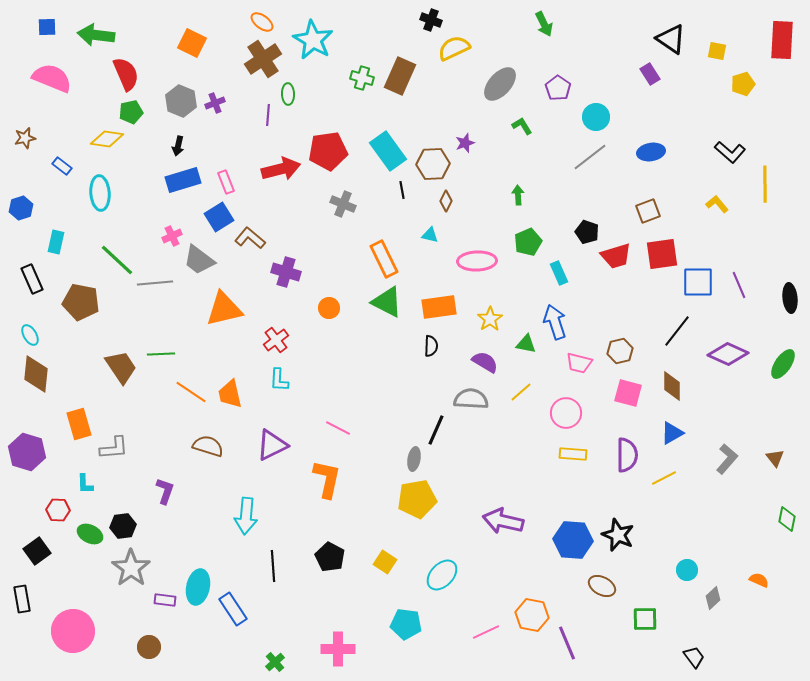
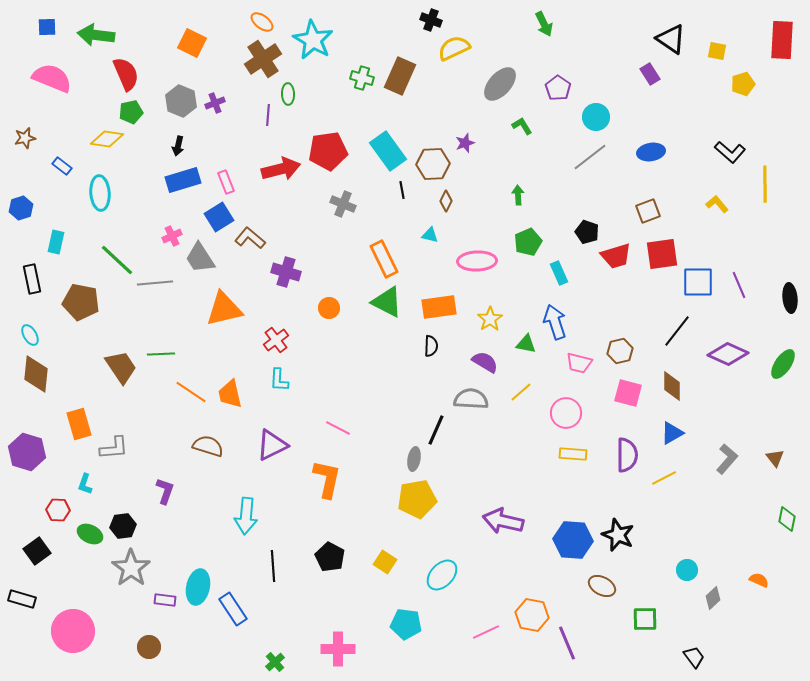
gray trapezoid at (199, 260): moved 1 px right, 2 px up; rotated 20 degrees clockwise
black rectangle at (32, 279): rotated 12 degrees clockwise
cyan L-shape at (85, 484): rotated 20 degrees clockwise
black rectangle at (22, 599): rotated 64 degrees counterclockwise
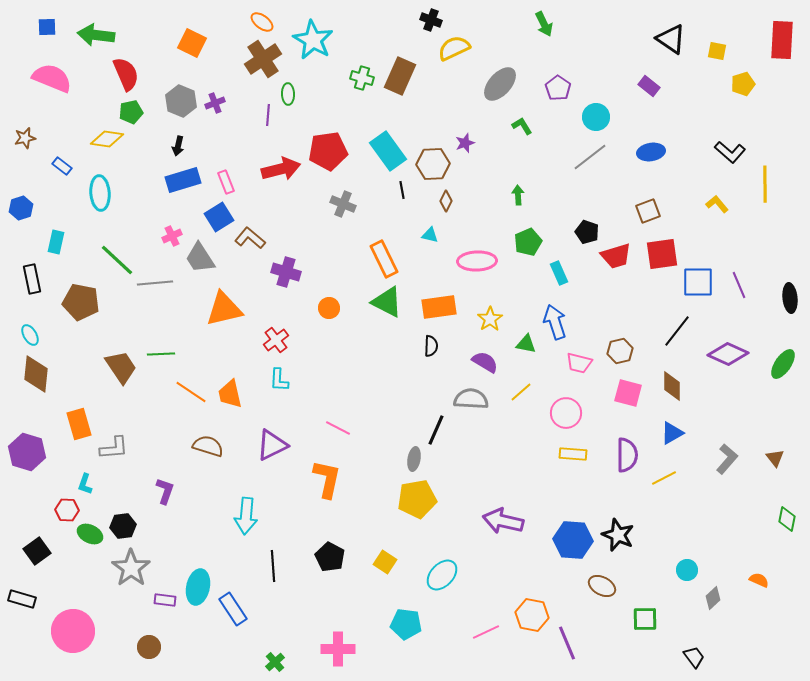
purple rectangle at (650, 74): moved 1 px left, 12 px down; rotated 20 degrees counterclockwise
red hexagon at (58, 510): moved 9 px right
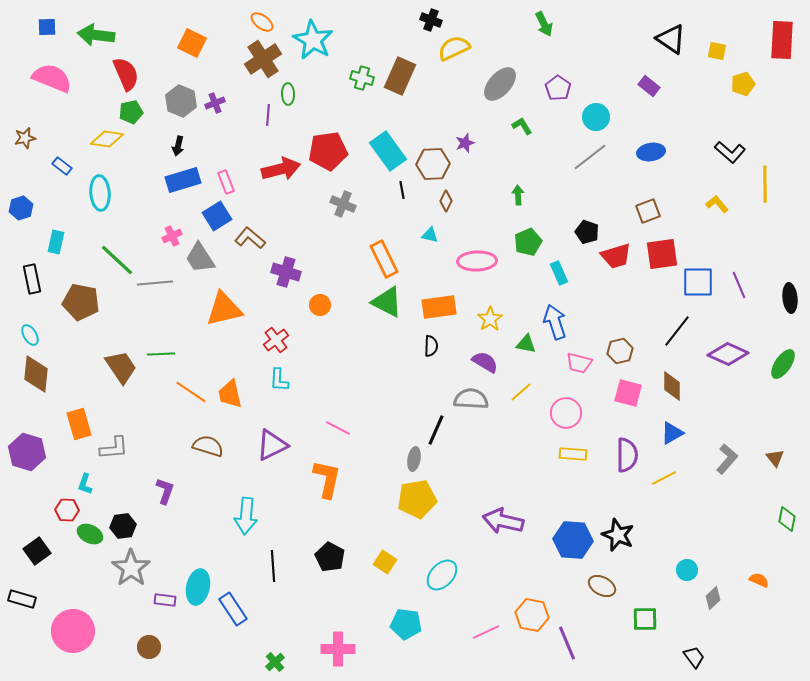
blue square at (219, 217): moved 2 px left, 1 px up
orange circle at (329, 308): moved 9 px left, 3 px up
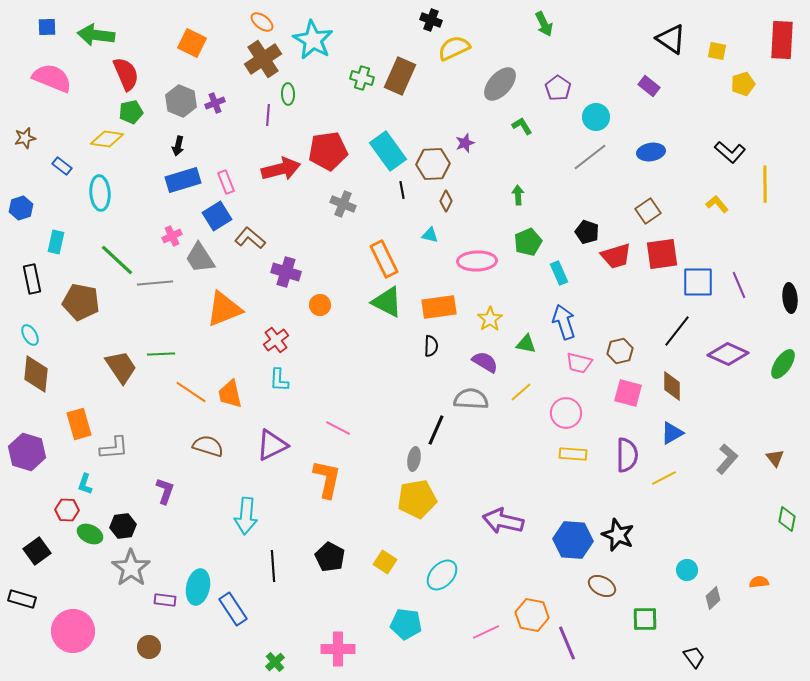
brown square at (648, 211): rotated 15 degrees counterclockwise
orange triangle at (224, 309): rotated 9 degrees counterclockwise
blue arrow at (555, 322): moved 9 px right
orange semicircle at (759, 580): moved 2 px down; rotated 30 degrees counterclockwise
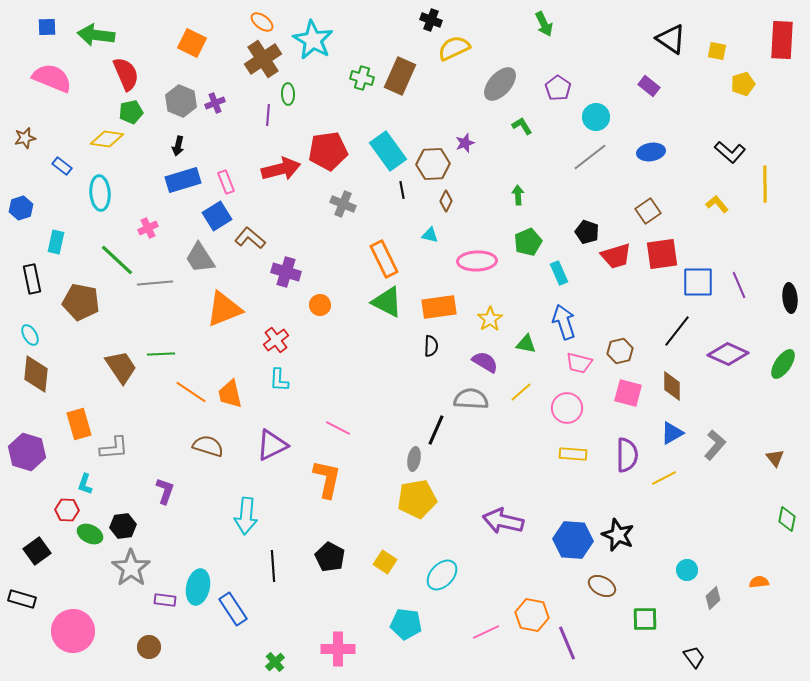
pink cross at (172, 236): moved 24 px left, 8 px up
pink circle at (566, 413): moved 1 px right, 5 px up
gray L-shape at (727, 459): moved 12 px left, 14 px up
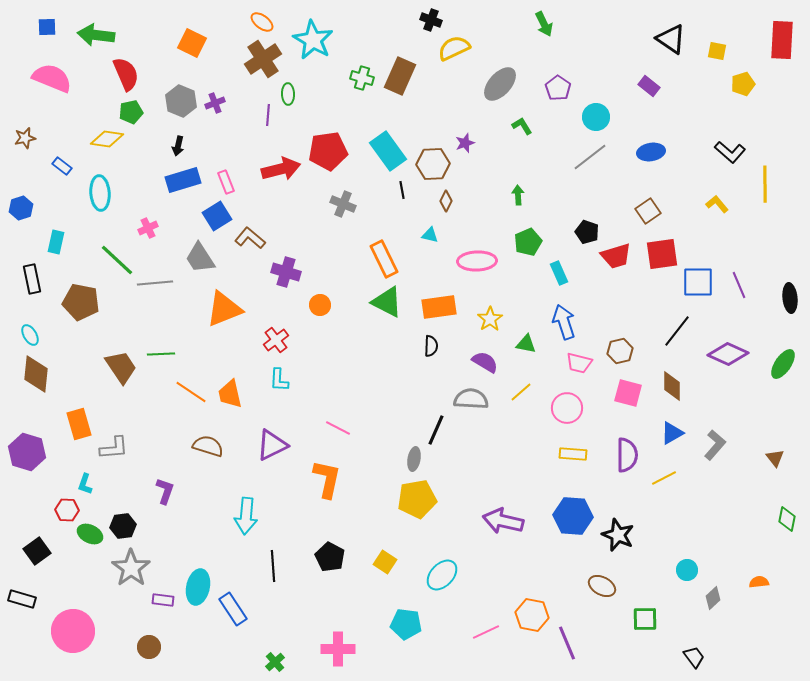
blue hexagon at (573, 540): moved 24 px up
purple rectangle at (165, 600): moved 2 px left
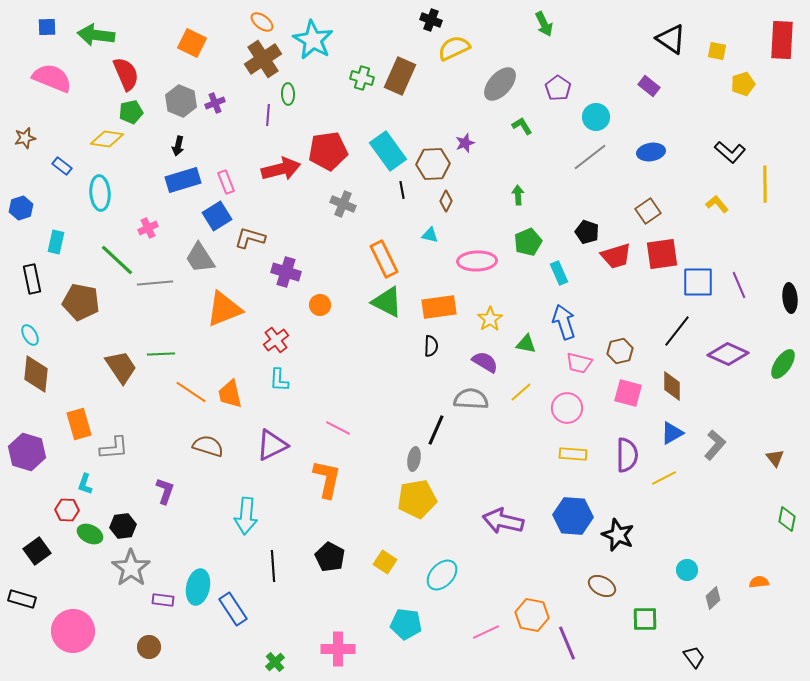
brown L-shape at (250, 238): rotated 24 degrees counterclockwise
